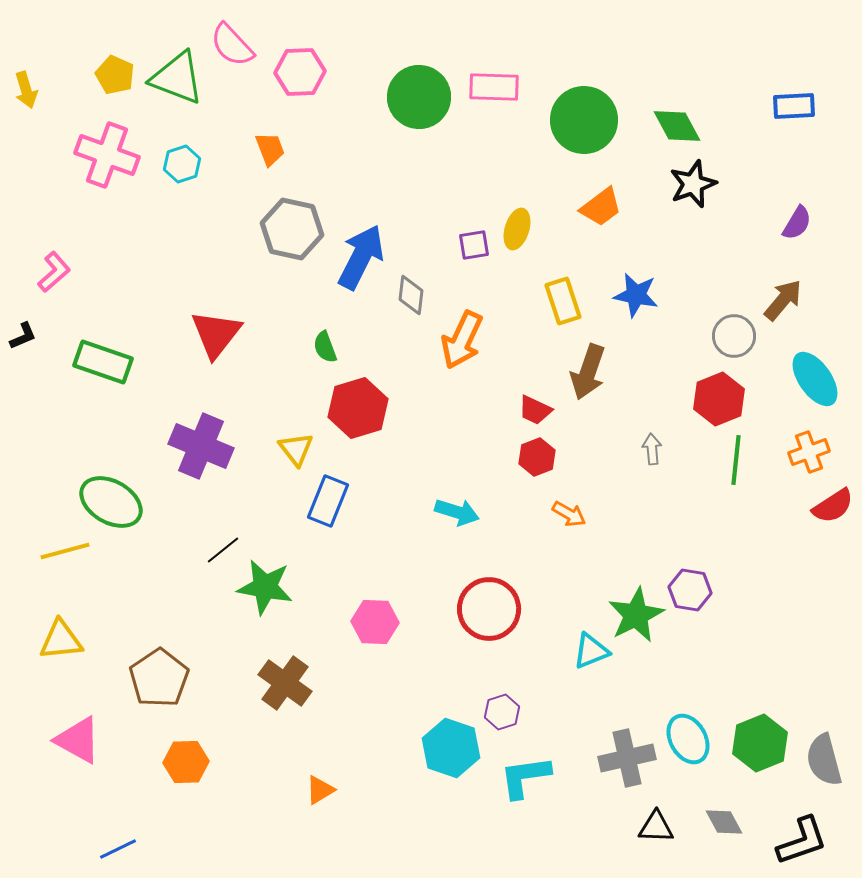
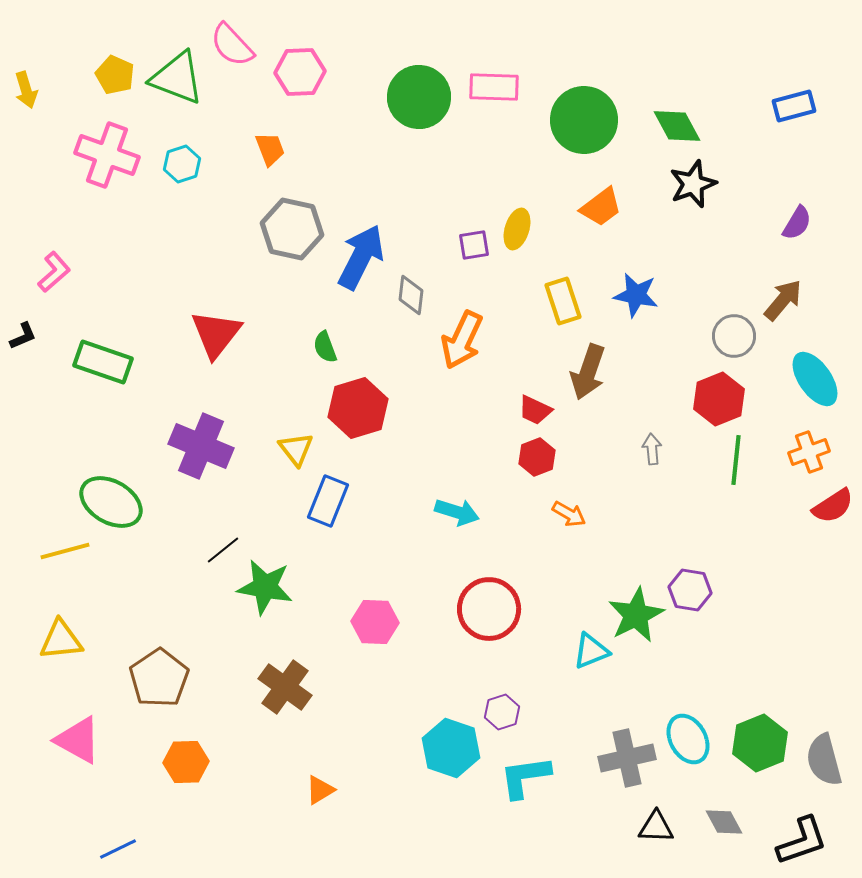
blue rectangle at (794, 106): rotated 12 degrees counterclockwise
brown cross at (285, 683): moved 4 px down
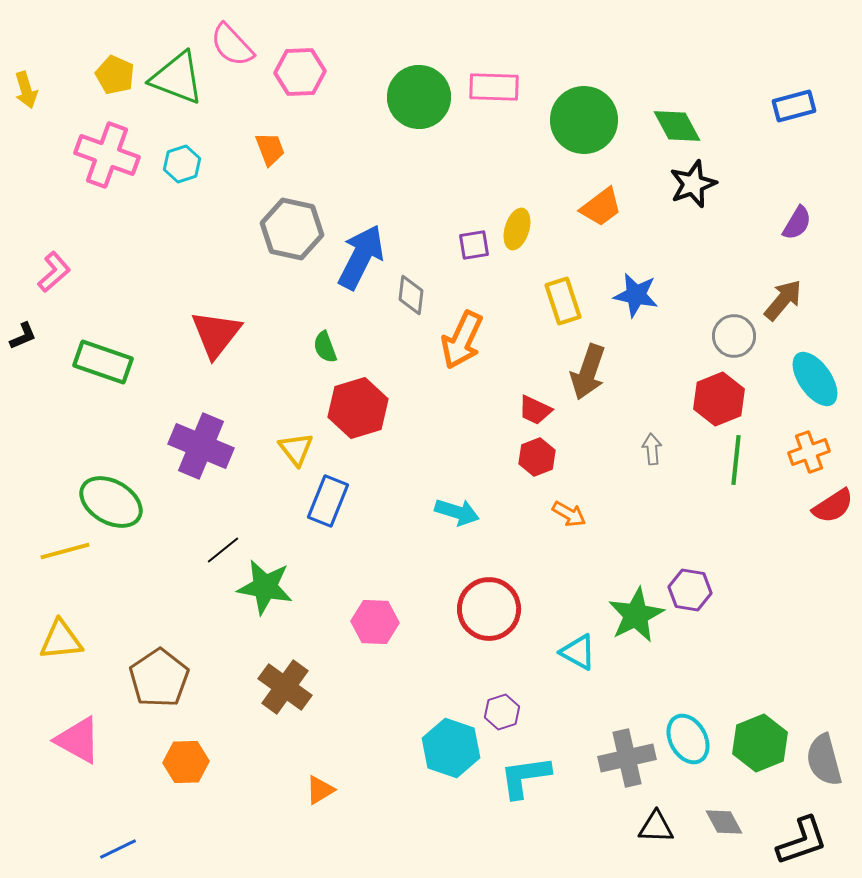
cyan triangle at (591, 651): moved 13 px left, 1 px down; rotated 51 degrees clockwise
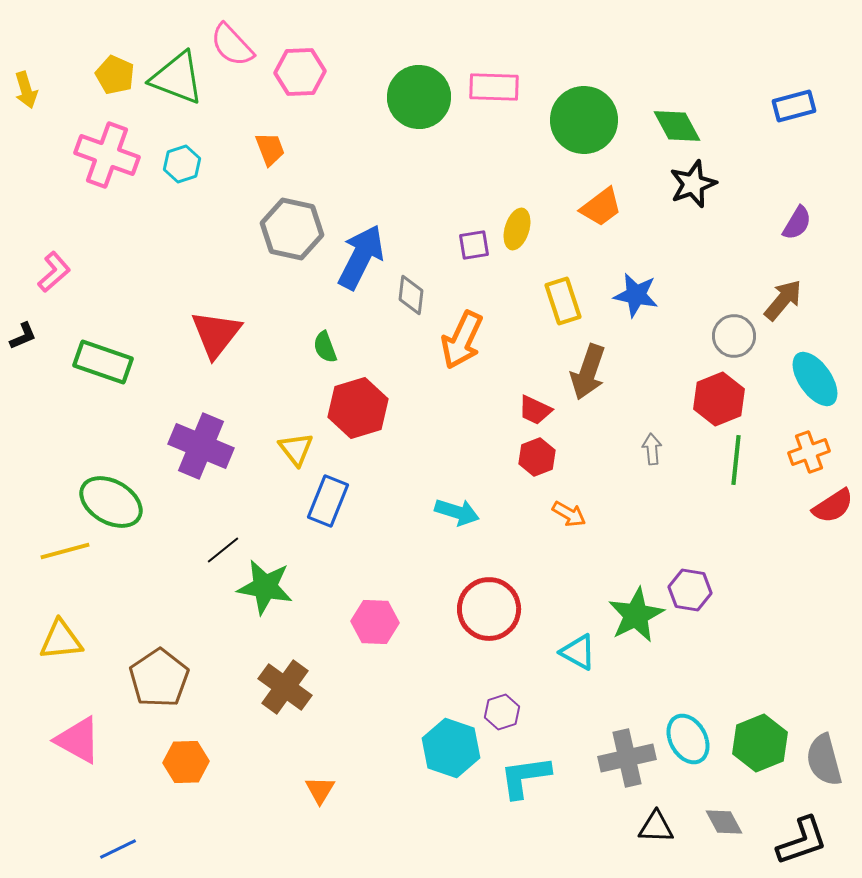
orange triangle at (320, 790): rotated 28 degrees counterclockwise
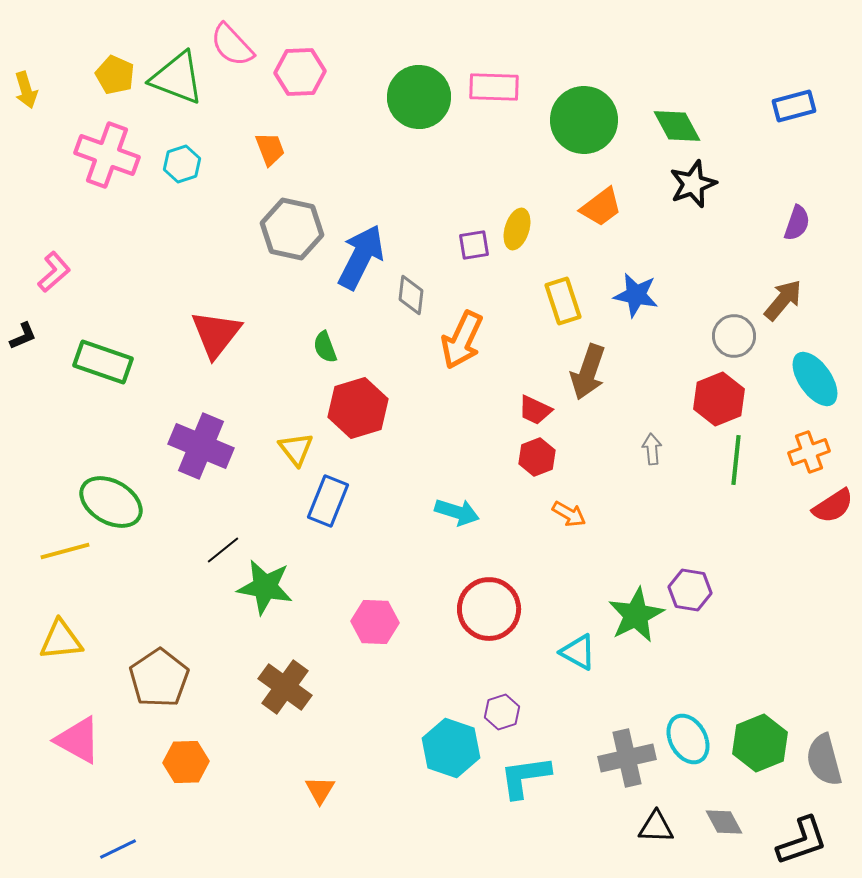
purple semicircle at (797, 223): rotated 12 degrees counterclockwise
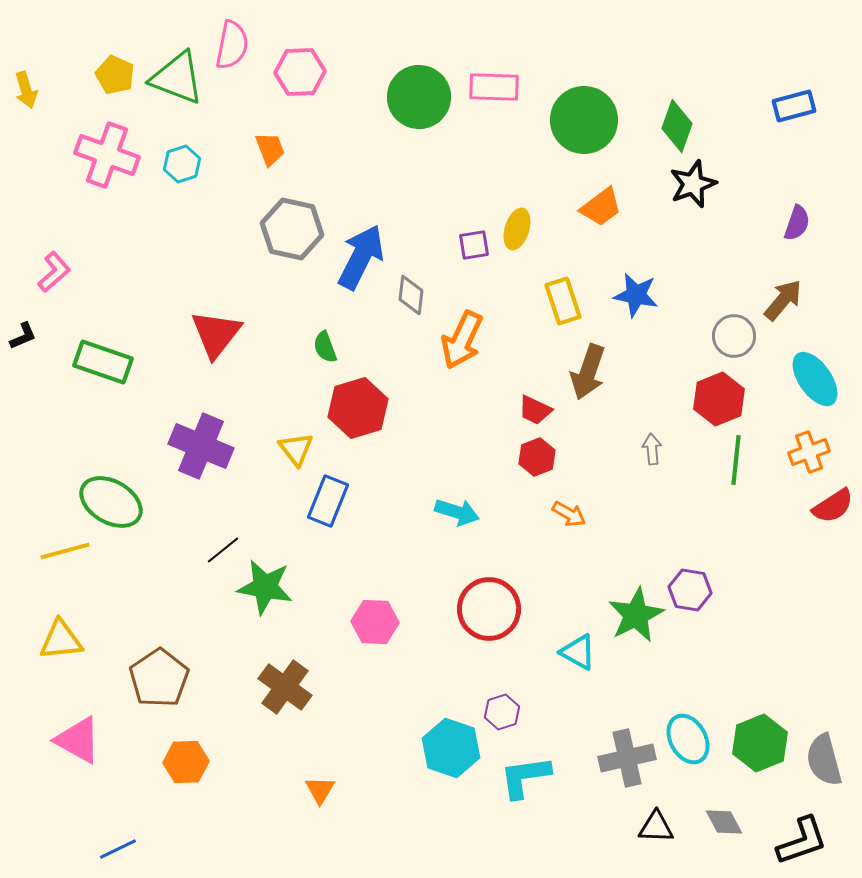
pink semicircle at (232, 45): rotated 126 degrees counterclockwise
green diamond at (677, 126): rotated 48 degrees clockwise
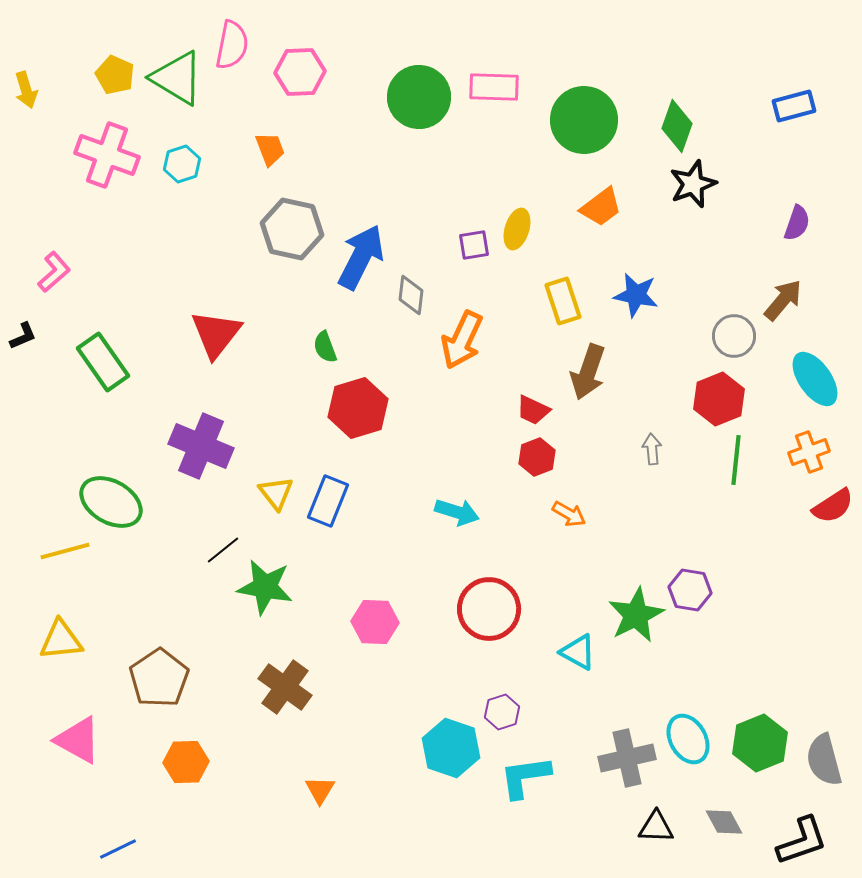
green triangle at (177, 78): rotated 10 degrees clockwise
green rectangle at (103, 362): rotated 36 degrees clockwise
red trapezoid at (535, 410): moved 2 px left
yellow triangle at (296, 449): moved 20 px left, 44 px down
